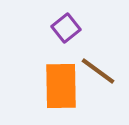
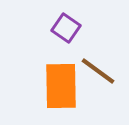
purple square: rotated 16 degrees counterclockwise
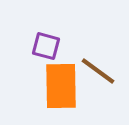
purple square: moved 20 px left, 18 px down; rotated 20 degrees counterclockwise
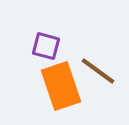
orange rectangle: rotated 18 degrees counterclockwise
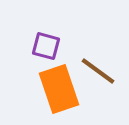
orange rectangle: moved 2 px left, 3 px down
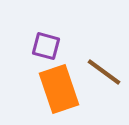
brown line: moved 6 px right, 1 px down
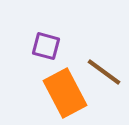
orange rectangle: moved 6 px right, 4 px down; rotated 9 degrees counterclockwise
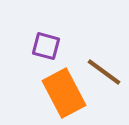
orange rectangle: moved 1 px left
